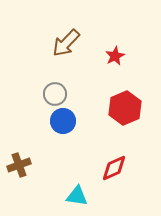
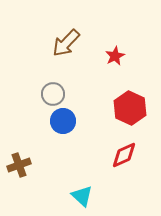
gray circle: moved 2 px left
red hexagon: moved 5 px right; rotated 12 degrees counterclockwise
red diamond: moved 10 px right, 13 px up
cyan triangle: moved 5 px right; rotated 35 degrees clockwise
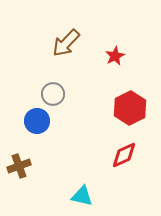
red hexagon: rotated 8 degrees clockwise
blue circle: moved 26 px left
brown cross: moved 1 px down
cyan triangle: rotated 30 degrees counterclockwise
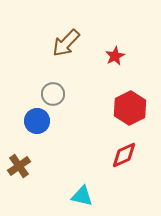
brown cross: rotated 15 degrees counterclockwise
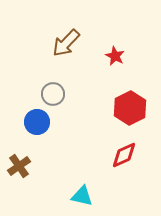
red star: rotated 18 degrees counterclockwise
blue circle: moved 1 px down
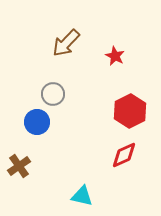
red hexagon: moved 3 px down
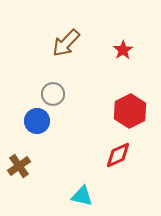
red star: moved 8 px right, 6 px up; rotated 12 degrees clockwise
blue circle: moved 1 px up
red diamond: moved 6 px left
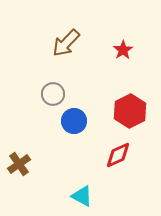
blue circle: moved 37 px right
brown cross: moved 2 px up
cyan triangle: rotated 15 degrees clockwise
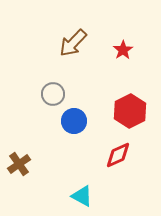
brown arrow: moved 7 px right
